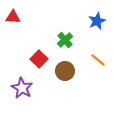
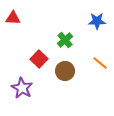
red triangle: moved 1 px down
blue star: rotated 24 degrees clockwise
orange line: moved 2 px right, 3 px down
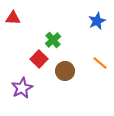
blue star: rotated 24 degrees counterclockwise
green cross: moved 12 px left
purple star: rotated 15 degrees clockwise
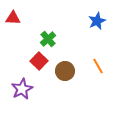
green cross: moved 5 px left, 1 px up
red square: moved 2 px down
orange line: moved 2 px left, 3 px down; rotated 21 degrees clockwise
purple star: moved 1 px down
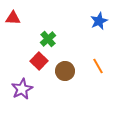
blue star: moved 2 px right
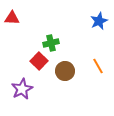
red triangle: moved 1 px left
green cross: moved 3 px right, 4 px down; rotated 28 degrees clockwise
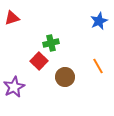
red triangle: rotated 21 degrees counterclockwise
brown circle: moved 6 px down
purple star: moved 8 px left, 2 px up
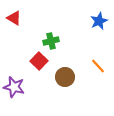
red triangle: moved 2 px right; rotated 49 degrees clockwise
green cross: moved 2 px up
orange line: rotated 14 degrees counterclockwise
purple star: rotated 30 degrees counterclockwise
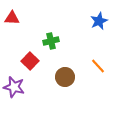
red triangle: moved 2 px left; rotated 28 degrees counterclockwise
red square: moved 9 px left
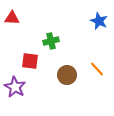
blue star: rotated 24 degrees counterclockwise
red square: rotated 36 degrees counterclockwise
orange line: moved 1 px left, 3 px down
brown circle: moved 2 px right, 2 px up
purple star: moved 1 px right; rotated 15 degrees clockwise
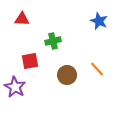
red triangle: moved 10 px right, 1 px down
green cross: moved 2 px right
red square: rotated 18 degrees counterclockwise
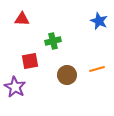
orange line: rotated 63 degrees counterclockwise
